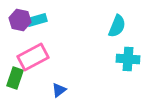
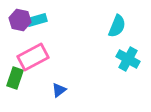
cyan cross: rotated 25 degrees clockwise
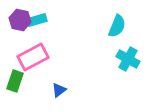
green rectangle: moved 3 px down
